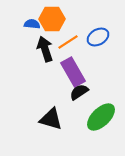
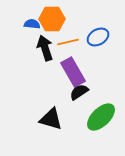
orange line: rotated 20 degrees clockwise
black arrow: moved 1 px up
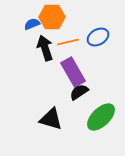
orange hexagon: moved 2 px up
blue semicircle: rotated 28 degrees counterclockwise
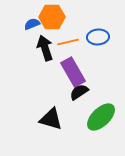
blue ellipse: rotated 25 degrees clockwise
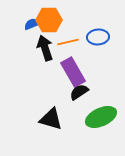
orange hexagon: moved 3 px left, 3 px down
green ellipse: rotated 20 degrees clockwise
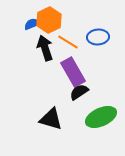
orange hexagon: rotated 25 degrees counterclockwise
orange line: rotated 45 degrees clockwise
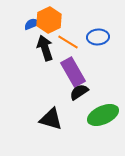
green ellipse: moved 2 px right, 2 px up
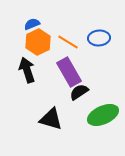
orange hexagon: moved 11 px left, 22 px down
blue ellipse: moved 1 px right, 1 px down
black arrow: moved 18 px left, 22 px down
purple rectangle: moved 4 px left
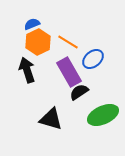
blue ellipse: moved 6 px left, 21 px down; rotated 35 degrees counterclockwise
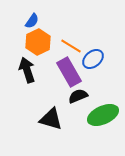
blue semicircle: moved 3 px up; rotated 147 degrees clockwise
orange line: moved 3 px right, 4 px down
black semicircle: moved 1 px left, 4 px down; rotated 12 degrees clockwise
